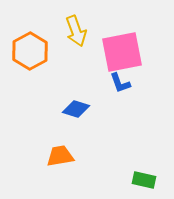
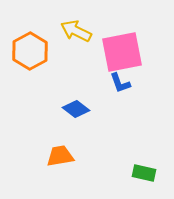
yellow arrow: rotated 136 degrees clockwise
blue diamond: rotated 20 degrees clockwise
green rectangle: moved 7 px up
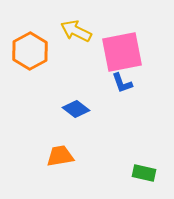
blue L-shape: moved 2 px right
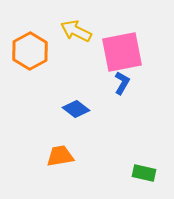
blue L-shape: rotated 130 degrees counterclockwise
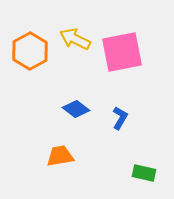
yellow arrow: moved 1 px left, 8 px down
blue L-shape: moved 2 px left, 35 px down
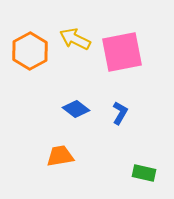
blue L-shape: moved 5 px up
